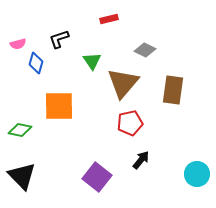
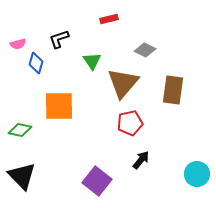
purple square: moved 4 px down
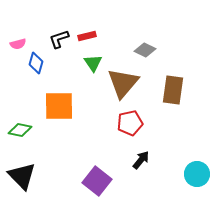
red rectangle: moved 22 px left, 17 px down
green triangle: moved 1 px right, 2 px down
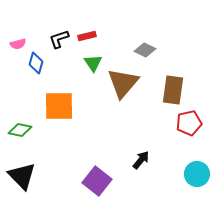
red pentagon: moved 59 px right
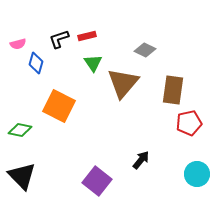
orange square: rotated 28 degrees clockwise
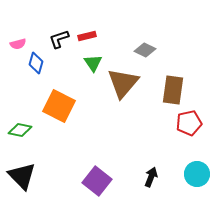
black arrow: moved 10 px right, 17 px down; rotated 18 degrees counterclockwise
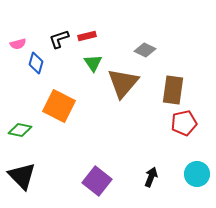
red pentagon: moved 5 px left
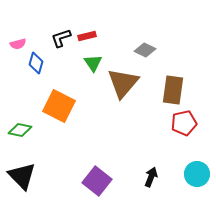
black L-shape: moved 2 px right, 1 px up
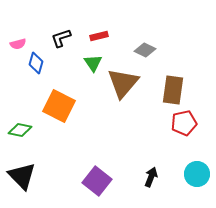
red rectangle: moved 12 px right
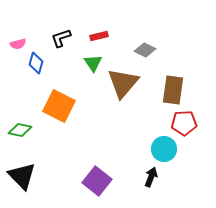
red pentagon: rotated 10 degrees clockwise
cyan circle: moved 33 px left, 25 px up
